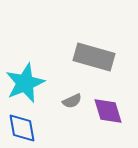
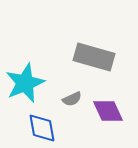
gray semicircle: moved 2 px up
purple diamond: rotated 8 degrees counterclockwise
blue diamond: moved 20 px right
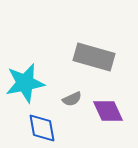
cyan star: rotated 12 degrees clockwise
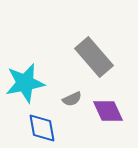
gray rectangle: rotated 33 degrees clockwise
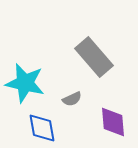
cyan star: rotated 24 degrees clockwise
purple diamond: moved 5 px right, 11 px down; rotated 20 degrees clockwise
